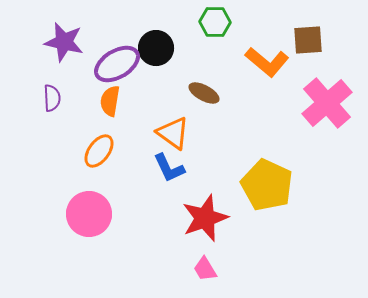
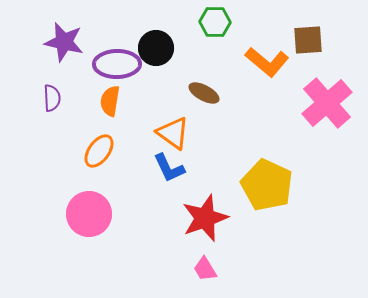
purple ellipse: rotated 30 degrees clockwise
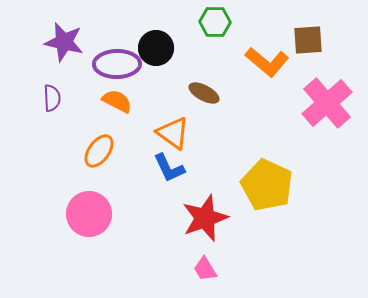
orange semicircle: moved 7 px right; rotated 108 degrees clockwise
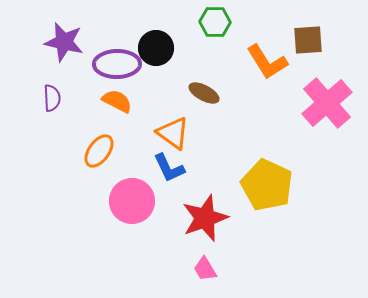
orange L-shape: rotated 18 degrees clockwise
pink circle: moved 43 px right, 13 px up
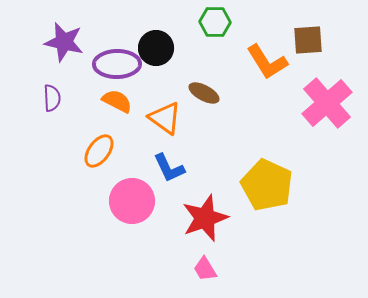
orange triangle: moved 8 px left, 15 px up
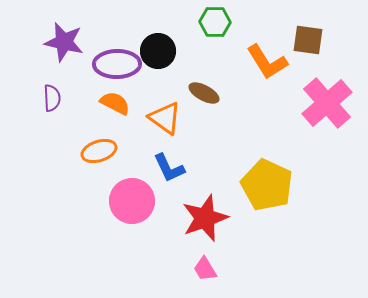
brown square: rotated 12 degrees clockwise
black circle: moved 2 px right, 3 px down
orange semicircle: moved 2 px left, 2 px down
orange ellipse: rotated 36 degrees clockwise
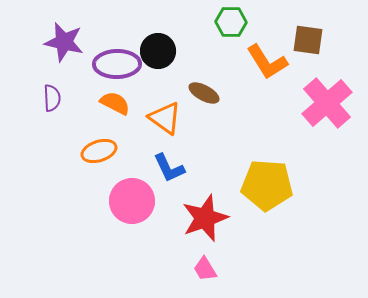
green hexagon: moved 16 px right
yellow pentagon: rotated 21 degrees counterclockwise
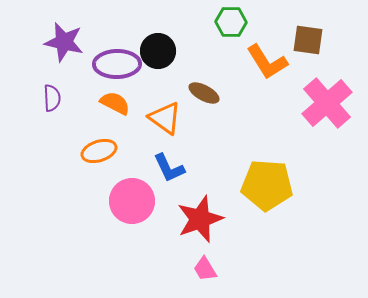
red star: moved 5 px left, 1 px down
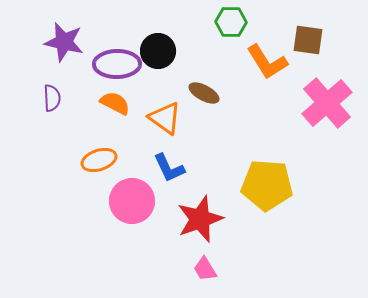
orange ellipse: moved 9 px down
